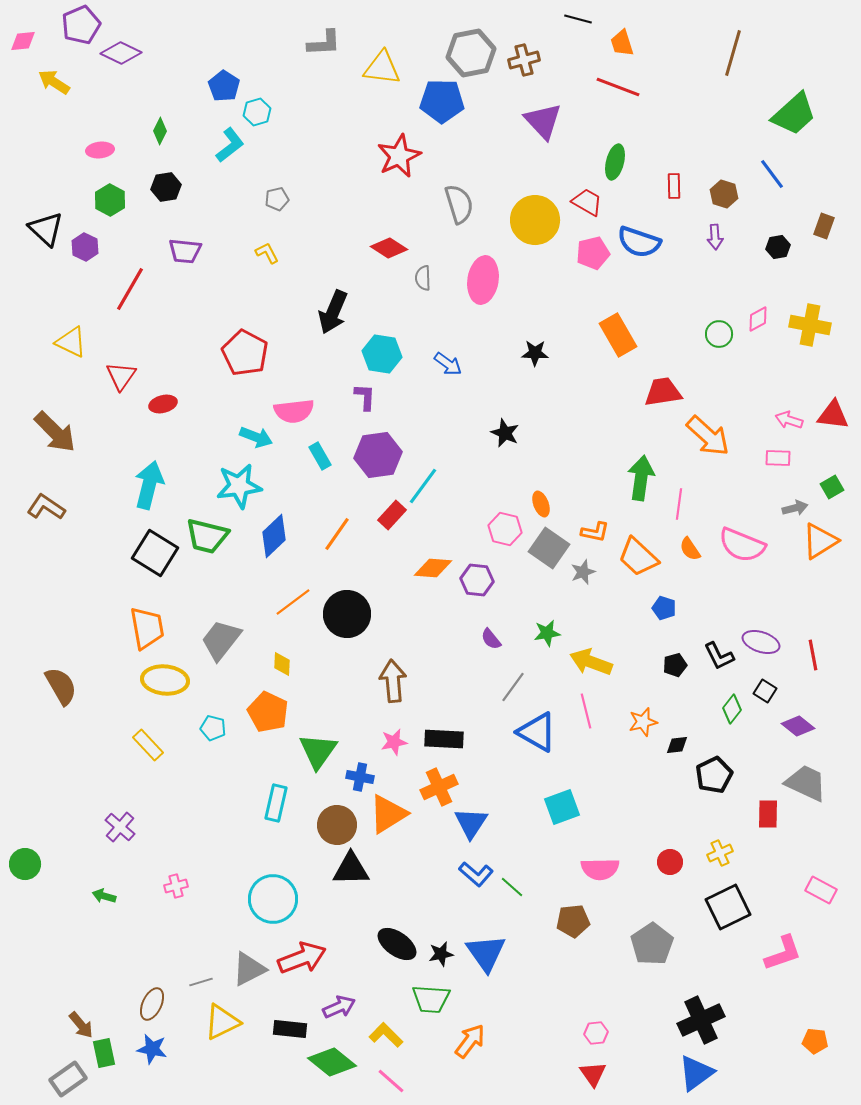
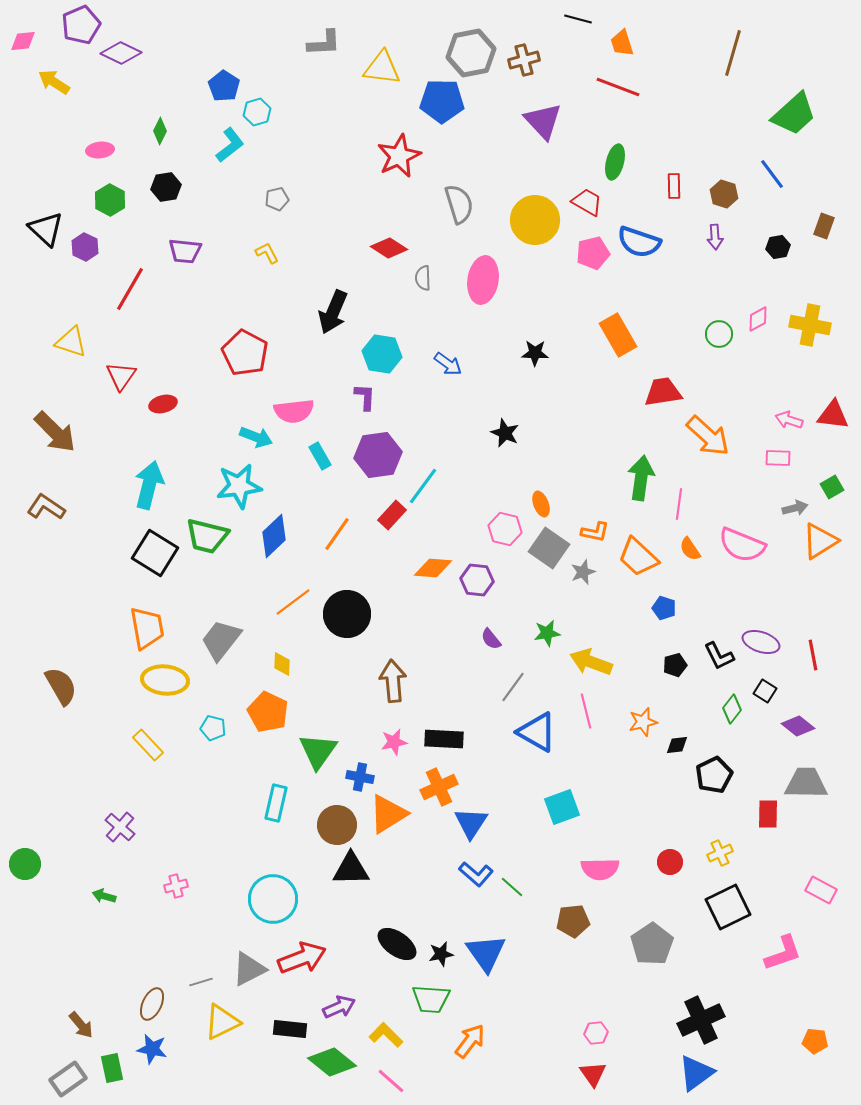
yellow triangle at (71, 342): rotated 8 degrees counterclockwise
gray trapezoid at (806, 783): rotated 24 degrees counterclockwise
green rectangle at (104, 1053): moved 8 px right, 15 px down
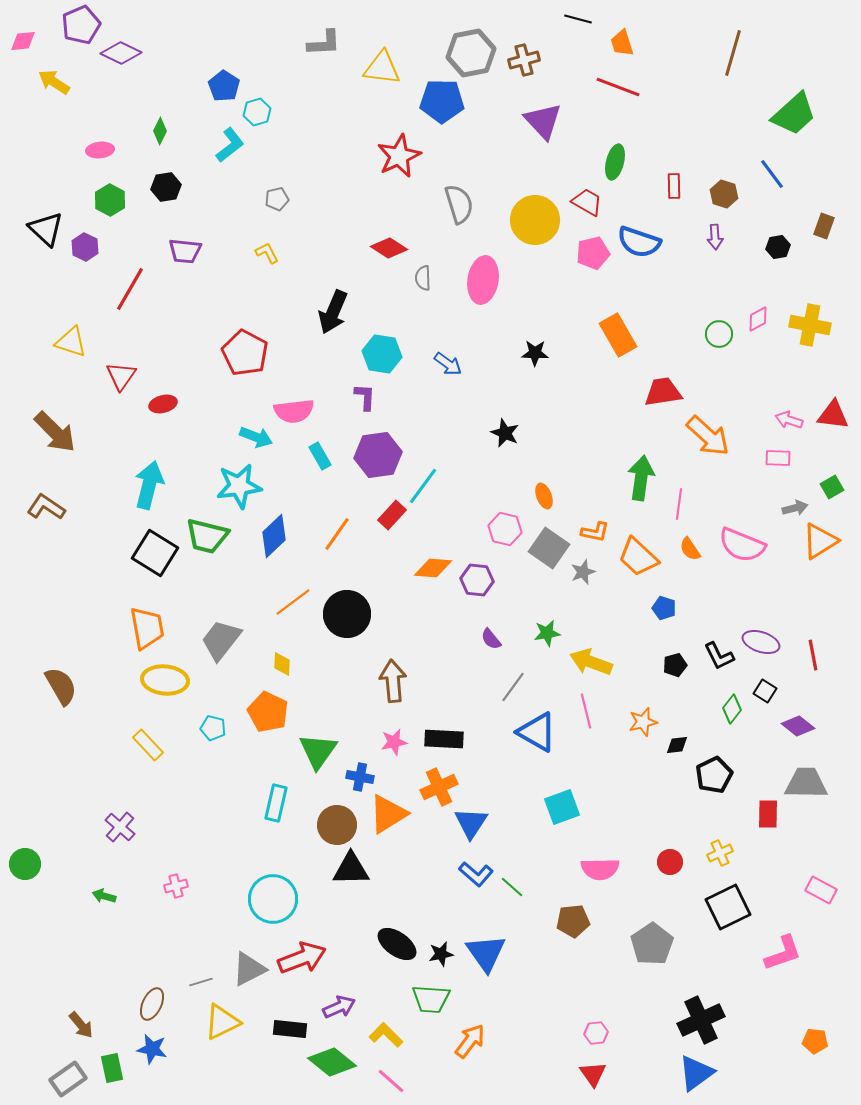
orange ellipse at (541, 504): moved 3 px right, 8 px up
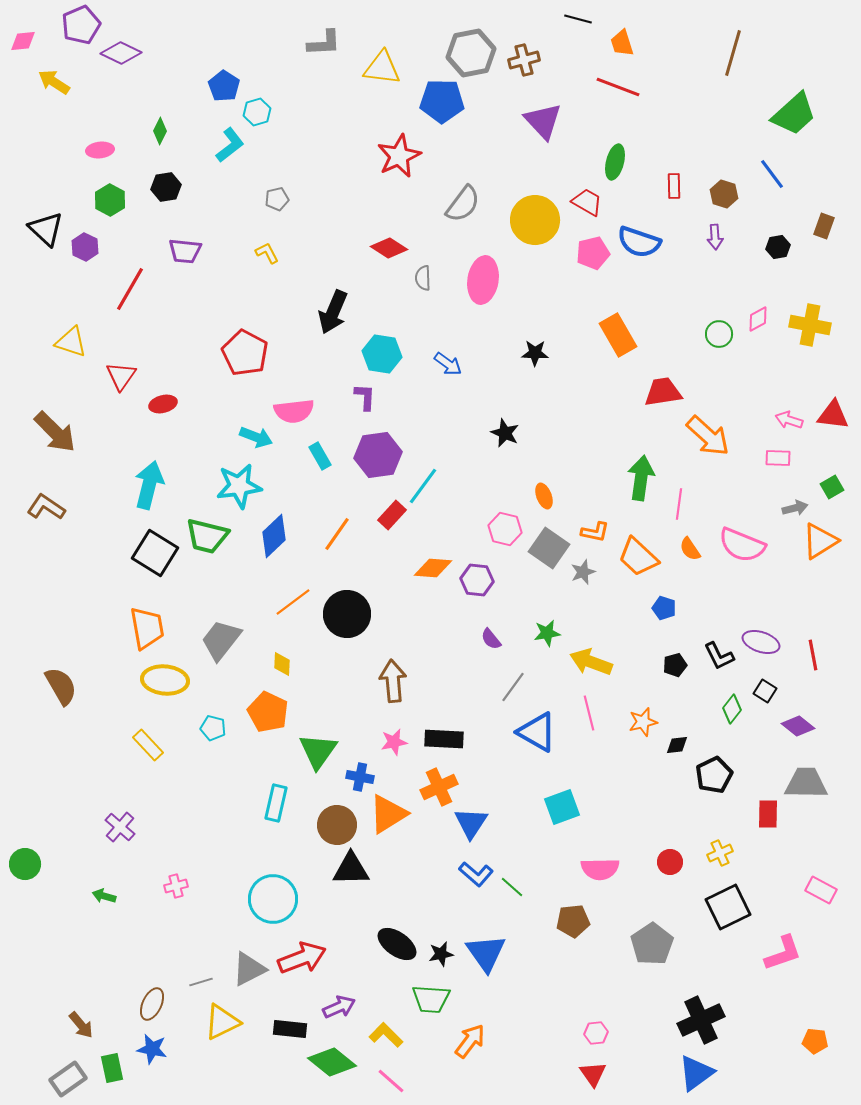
gray semicircle at (459, 204): moved 4 px right; rotated 54 degrees clockwise
pink line at (586, 711): moved 3 px right, 2 px down
